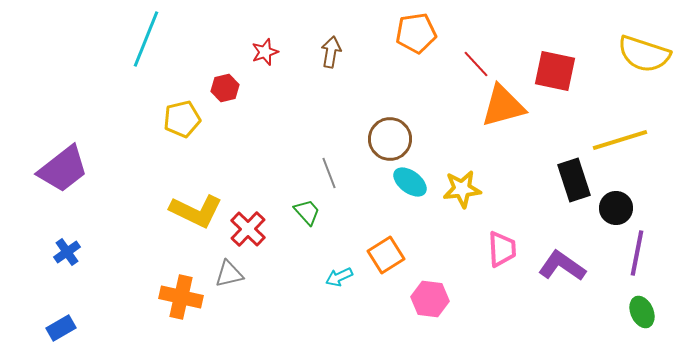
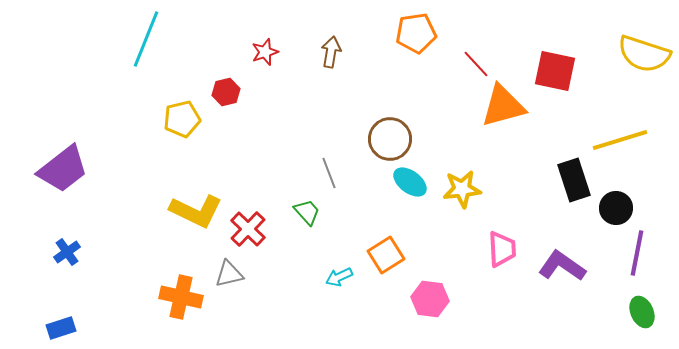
red hexagon: moved 1 px right, 4 px down
blue rectangle: rotated 12 degrees clockwise
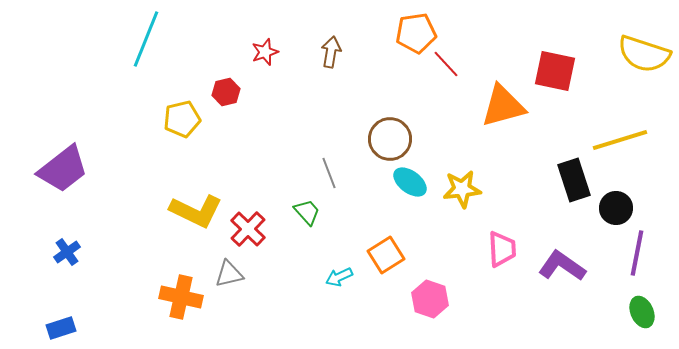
red line: moved 30 px left
pink hexagon: rotated 12 degrees clockwise
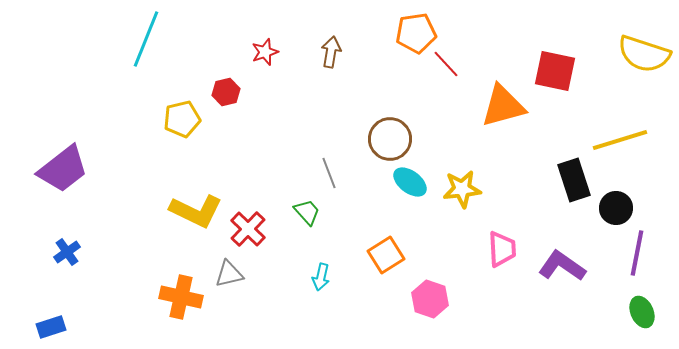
cyan arrow: moved 18 px left; rotated 52 degrees counterclockwise
blue rectangle: moved 10 px left, 1 px up
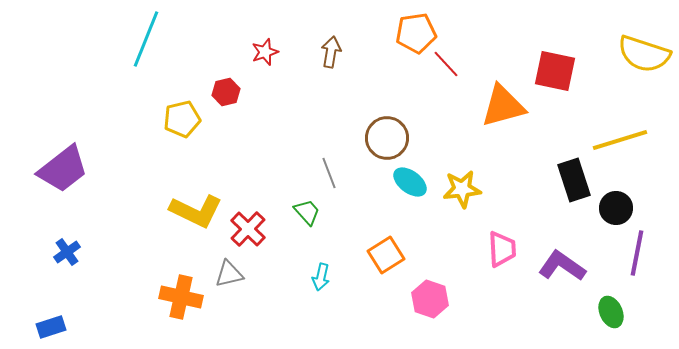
brown circle: moved 3 px left, 1 px up
green ellipse: moved 31 px left
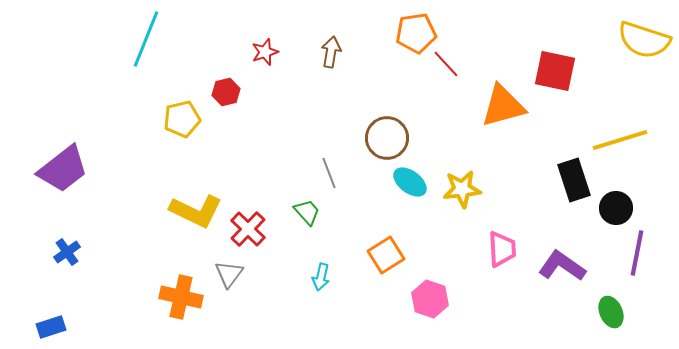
yellow semicircle: moved 14 px up
gray triangle: rotated 40 degrees counterclockwise
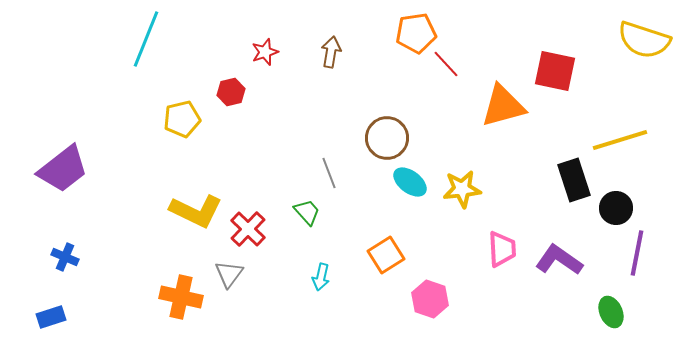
red hexagon: moved 5 px right
blue cross: moved 2 px left, 5 px down; rotated 32 degrees counterclockwise
purple L-shape: moved 3 px left, 6 px up
blue rectangle: moved 10 px up
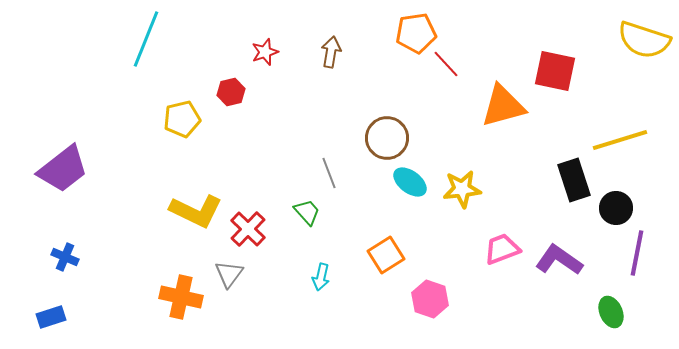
pink trapezoid: rotated 108 degrees counterclockwise
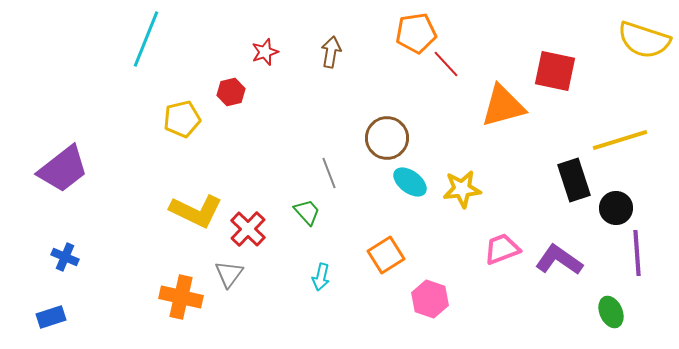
purple line: rotated 15 degrees counterclockwise
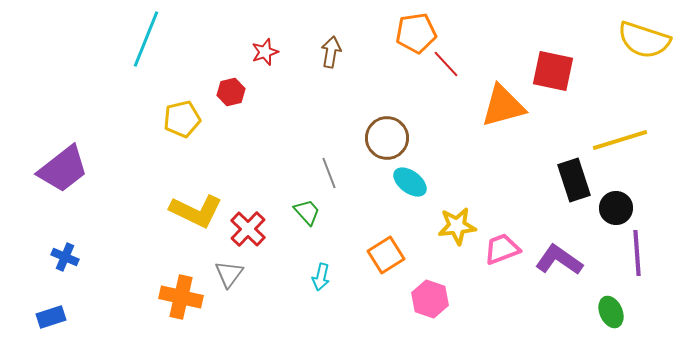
red square: moved 2 px left
yellow star: moved 5 px left, 37 px down
